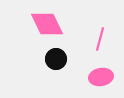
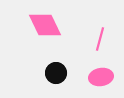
pink diamond: moved 2 px left, 1 px down
black circle: moved 14 px down
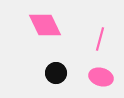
pink ellipse: rotated 25 degrees clockwise
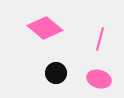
pink diamond: moved 3 px down; rotated 24 degrees counterclockwise
pink ellipse: moved 2 px left, 2 px down
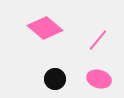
pink line: moved 2 px left, 1 px down; rotated 25 degrees clockwise
black circle: moved 1 px left, 6 px down
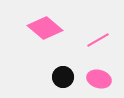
pink line: rotated 20 degrees clockwise
black circle: moved 8 px right, 2 px up
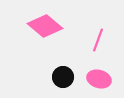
pink diamond: moved 2 px up
pink line: rotated 40 degrees counterclockwise
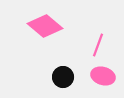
pink line: moved 5 px down
pink ellipse: moved 4 px right, 3 px up
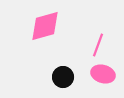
pink diamond: rotated 56 degrees counterclockwise
pink ellipse: moved 2 px up
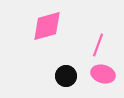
pink diamond: moved 2 px right
black circle: moved 3 px right, 1 px up
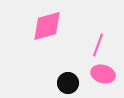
black circle: moved 2 px right, 7 px down
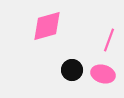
pink line: moved 11 px right, 5 px up
black circle: moved 4 px right, 13 px up
